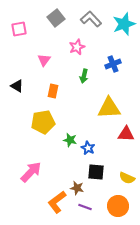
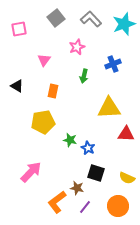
black square: moved 1 px down; rotated 12 degrees clockwise
purple line: rotated 72 degrees counterclockwise
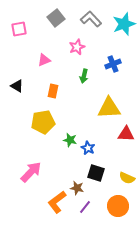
pink triangle: rotated 32 degrees clockwise
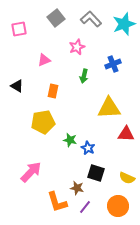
orange L-shape: rotated 70 degrees counterclockwise
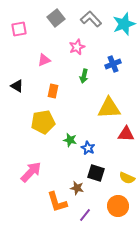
purple line: moved 8 px down
